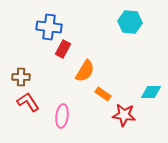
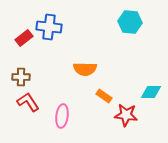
red rectangle: moved 39 px left, 11 px up; rotated 24 degrees clockwise
orange semicircle: moved 2 px up; rotated 60 degrees clockwise
orange rectangle: moved 1 px right, 2 px down
red star: moved 2 px right
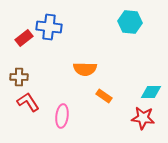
brown cross: moved 2 px left
red star: moved 17 px right, 3 px down
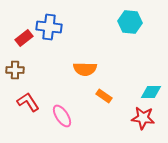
brown cross: moved 4 px left, 7 px up
pink ellipse: rotated 40 degrees counterclockwise
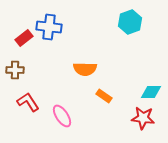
cyan hexagon: rotated 25 degrees counterclockwise
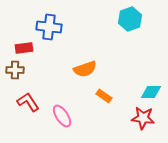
cyan hexagon: moved 3 px up
red rectangle: moved 10 px down; rotated 30 degrees clockwise
orange semicircle: rotated 20 degrees counterclockwise
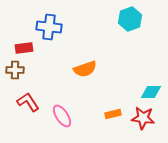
orange rectangle: moved 9 px right, 18 px down; rotated 49 degrees counterclockwise
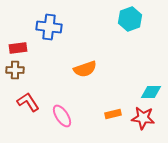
red rectangle: moved 6 px left
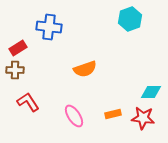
red rectangle: rotated 24 degrees counterclockwise
pink ellipse: moved 12 px right
